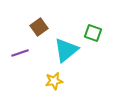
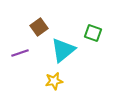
cyan triangle: moved 3 px left
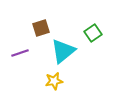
brown square: moved 2 px right, 1 px down; rotated 18 degrees clockwise
green square: rotated 36 degrees clockwise
cyan triangle: moved 1 px down
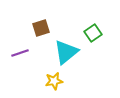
cyan triangle: moved 3 px right, 1 px down
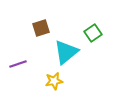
purple line: moved 2 px left, 11 px down
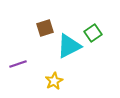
brown square: moved 4 px right
cyan triangle: moved 3 px right, 6 px up; rotated 12 degrees clockwise
yellow star: rotated 18 degrees counterclockwise
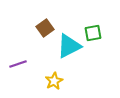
brown square: rotated 18 degrees counterclockwise
green square: rotated 24 degrees clockwise
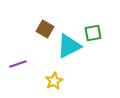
brown square: moved 1 px down; rotated 24 degrees counterclockwise
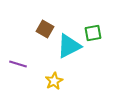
purple line: rotated 36 degrees clockwise
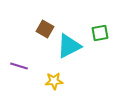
green square: moved 7 px right
purple line: moved 1 px right, 2 px down
yellow star: rotated 24 degrees clockwise
